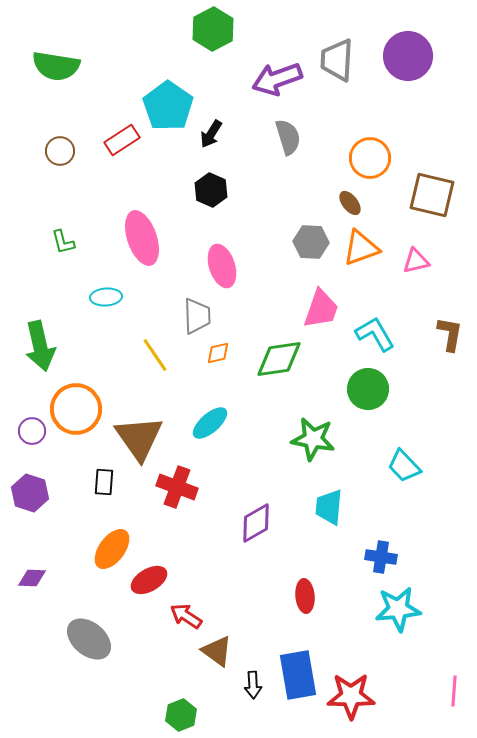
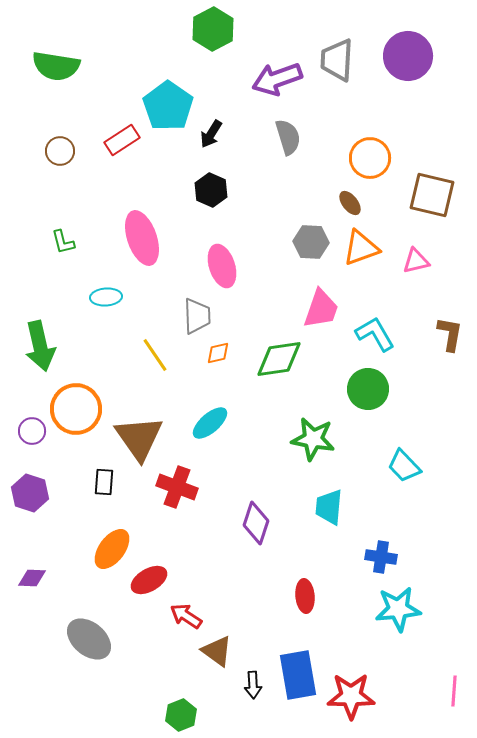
purple diamond at (256, 523): rotated 42 degrees counterclockwise
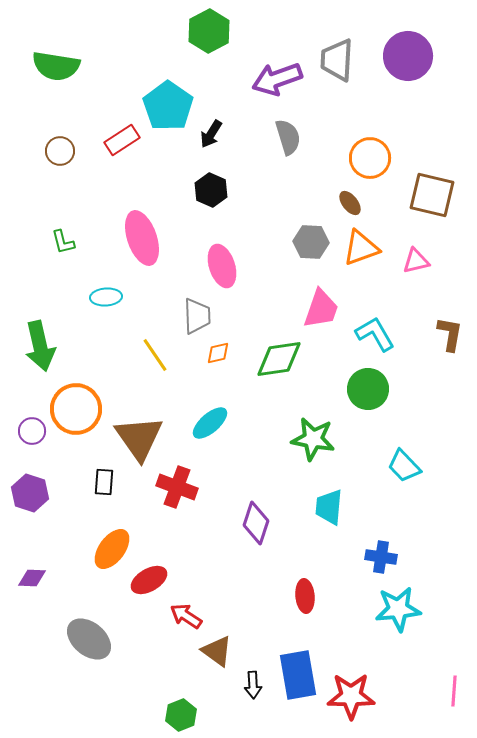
green hexagon at (213, 29): moved 4 px left, 2 px down
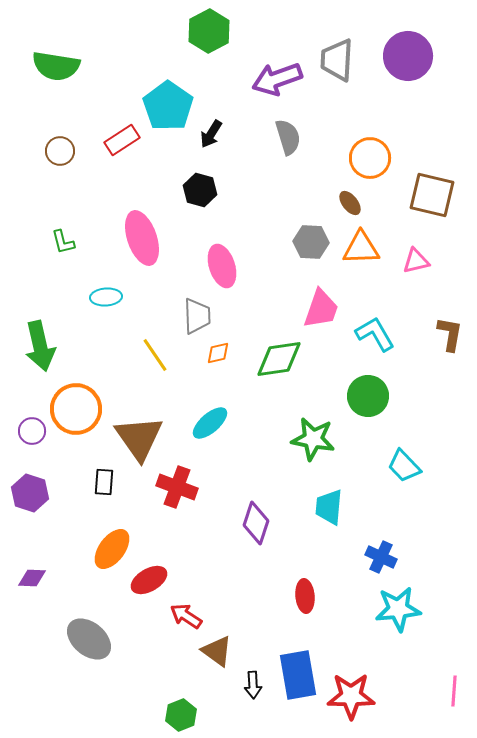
black hexagon at (211, 190): moved 11 px left; rotated 8 degrees counterclockwise
orange triangle at (361, 248): rotated 18 degrees clockwise
green circle at (368, 389): moved 7 px down
blue cross at (381, 557): rotated 16 degrees clockwise
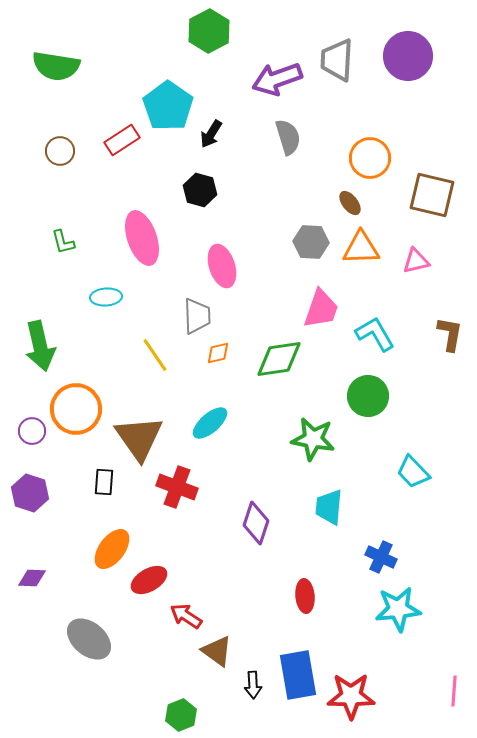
cyan trapezoid at (404, 466): moved 9 px right, 6 px down
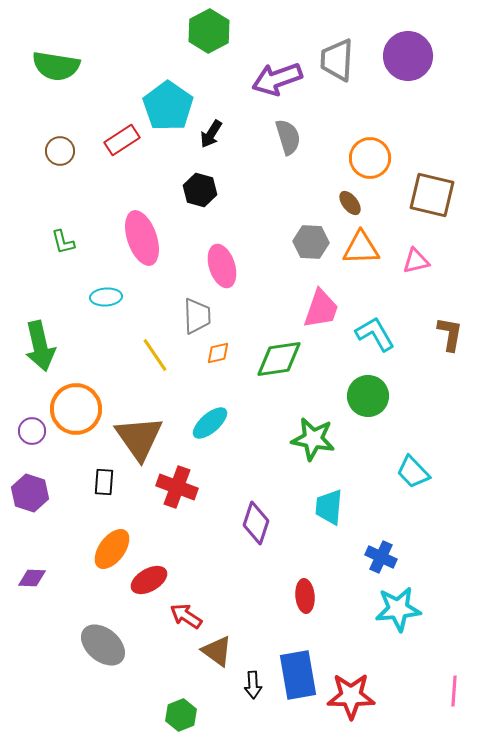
gray ellipse at (89, 639): moved 14 px right, 6 px down
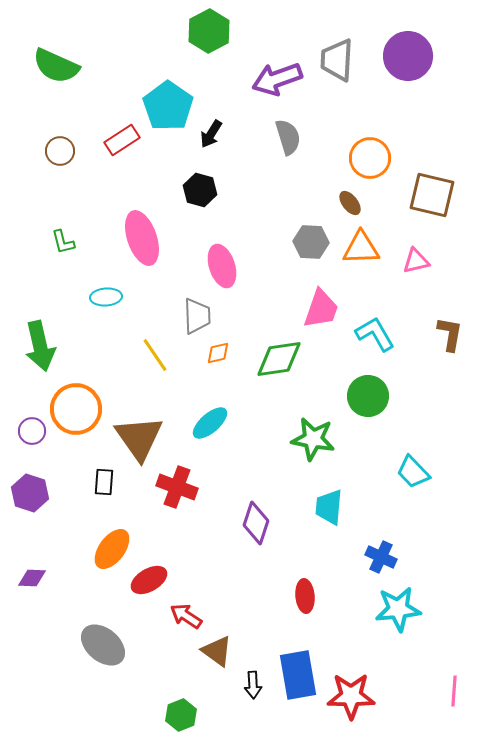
green semicircle at (56, 66): rotated 15 degrees clockwise
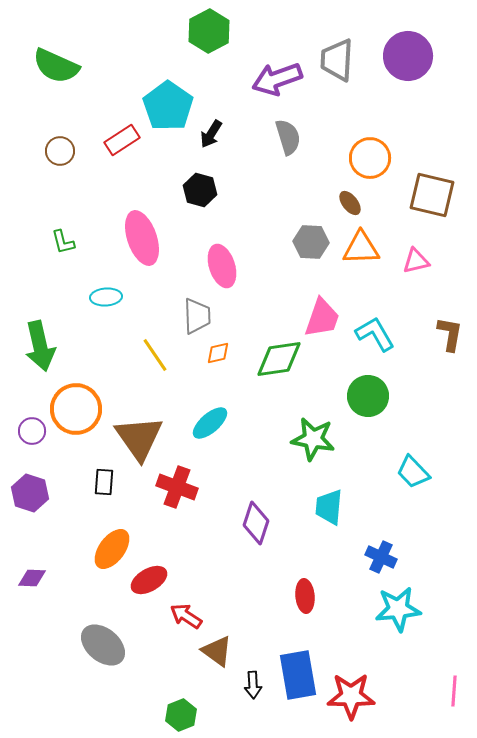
pink trapezoid at (321, 309): moved 1 px right, 9 px down
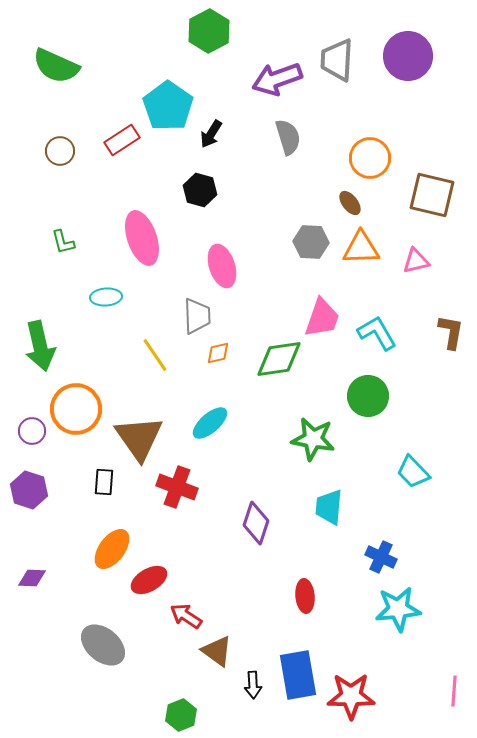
cyan L-shape at (375, 334): moved 2 px right, 1 px up
brown L-shape at (450, 334): moved 1 px right, 2 px up
purple hexagon at (30, 493): moved 1 px left, 3 px up
